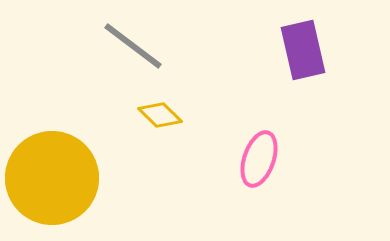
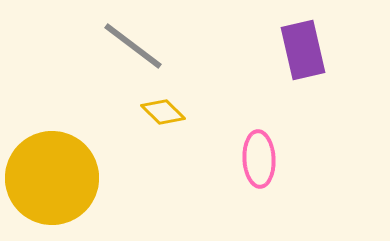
yellow diamond: moved 3 px right, 3 px up
pink ellipse: rotated 22 degrees counterclockwise
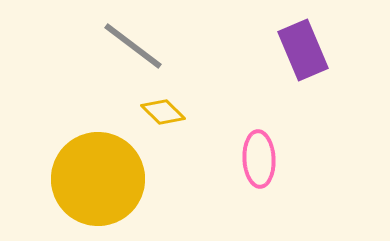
purple rectangle: rotated 10 degrees counterclockwise
yellow circle: moved 46 px right, 1 px down
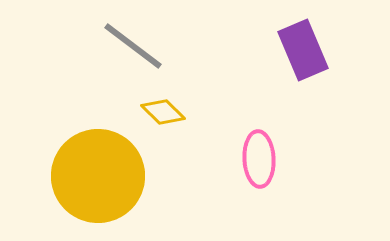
yellow circle: moved 3 px up
